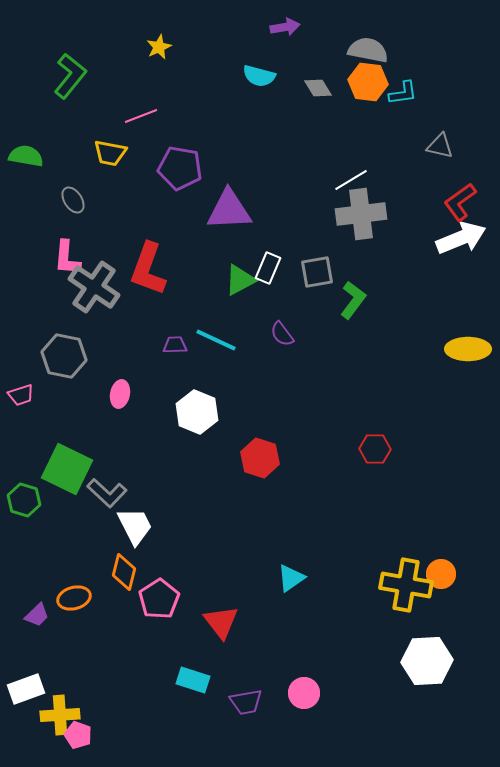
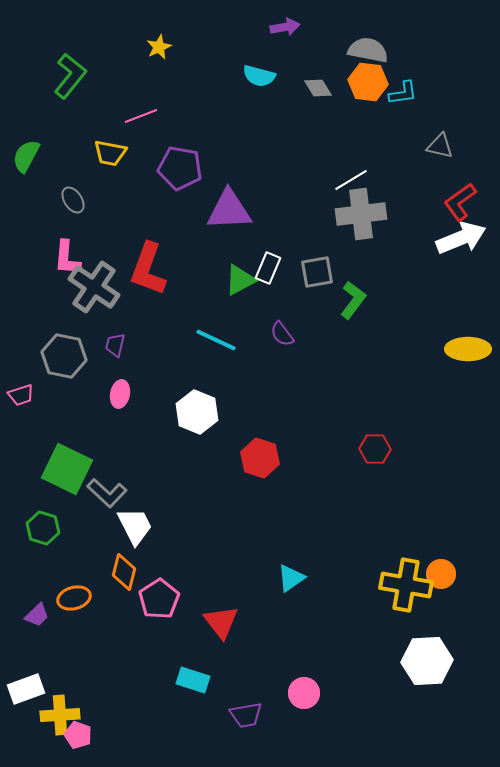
green semicircle at (26, 156): rotated 72 degrees counterclockwise
purple trapezoid at (175, 345): moved 60 px left; rotated 75 degrees counterclockwise
green hexagon at (24, 500): moved 19 px right, 28 px down
purple trapezoid at (246, 702): moved 13 px down
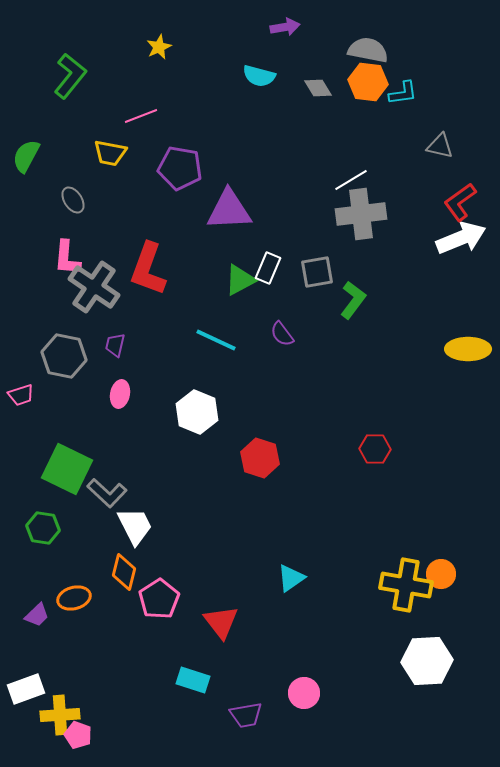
green hexagon at (43, 528): rotated 8 degrees counterclockwise
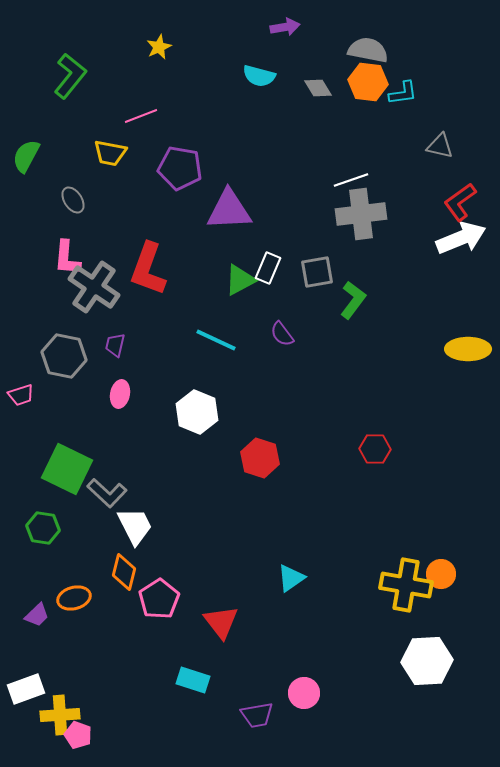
white line at (351, 180): rotated 12 degrees clockwise
purple trapezoid at (246, 715): moved 11 px right
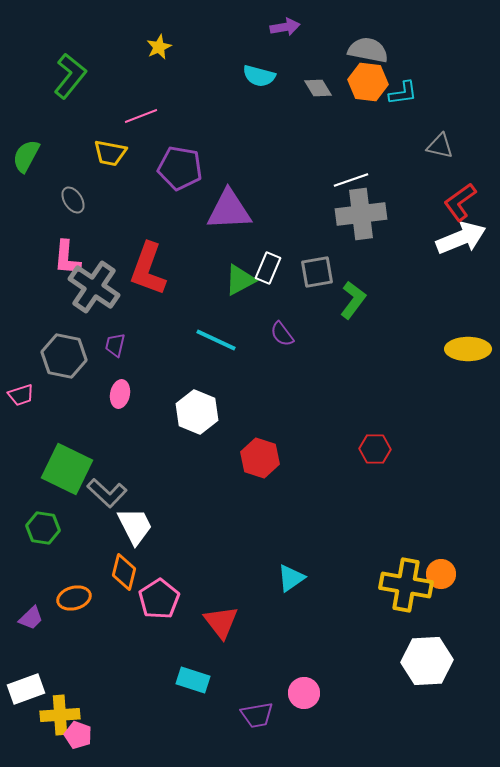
purple trapezoid at (37, 615): moved 6 px left, 3 px down
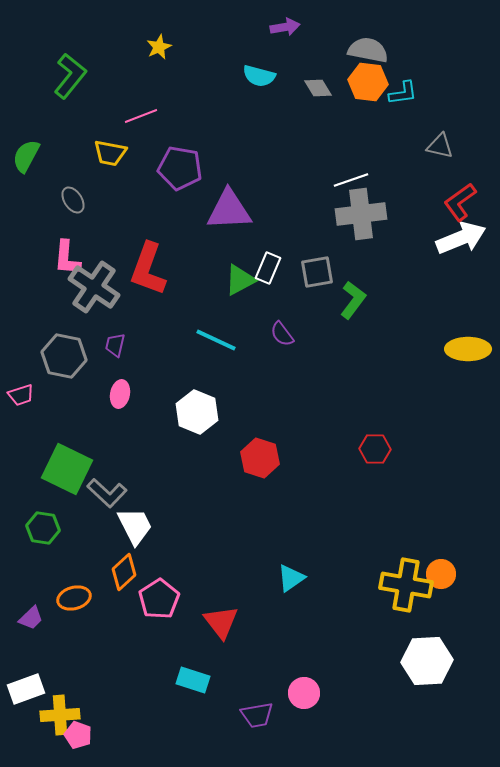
orange diamond at (124, 572): rotated 33 degrees clockwise
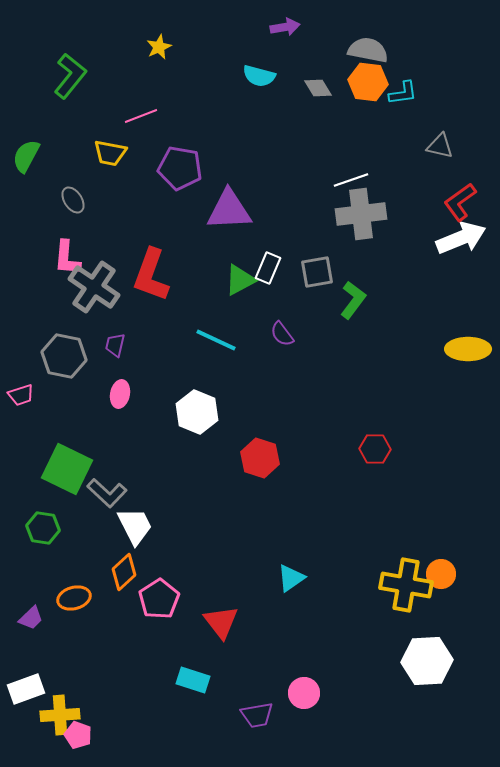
red L-shape at (148, 269): moved 3 px right, 6 px down
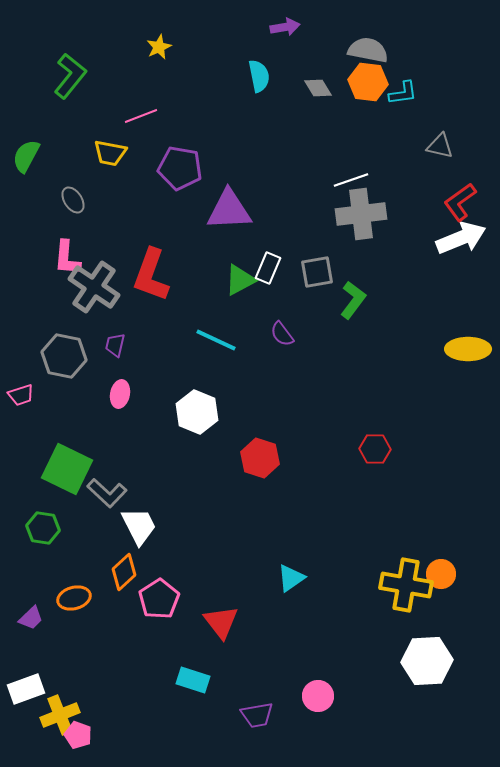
cyan semicircle at (259, 76): rotated 116 degrees counterclockwise
white trapezoid at (135, 526): moved 4 px right
pink circle at (304, 693): moved 14 px right, 3 px down
yellow cross at (60, 715): rotated 18 degrees counterclockwise
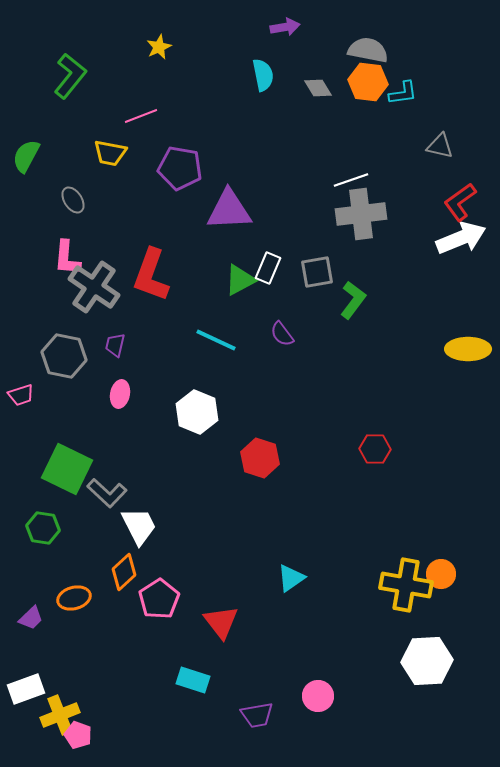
cyan semicircle at (259, 76): moved 4 px right, 1 px up
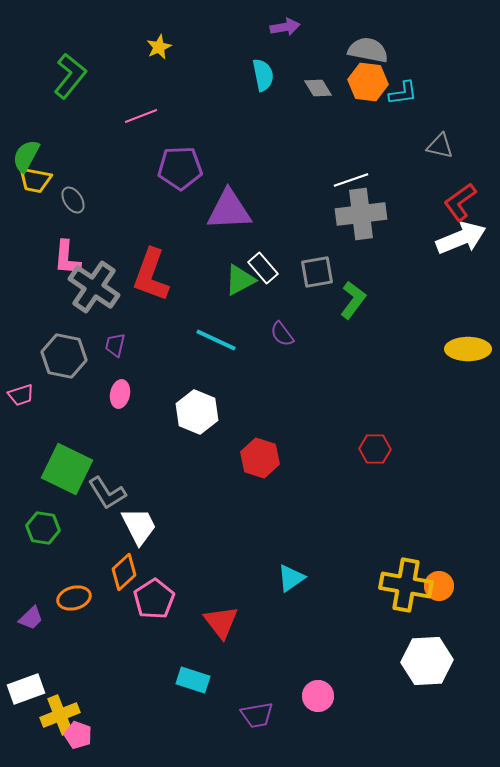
yellow trapezoid at (110, 153): moved 75 px left, 27 px down
purple pentagon at (180, 168): rotated 12 degrees counterclockwise
white rectangle at (268, 268): moved 5 px left; rotated 64 degrees counterclockwise
gray L-shape at (107, 493): rotated 15 degrees clockwise
orange circle at (441, 574): moved 2 px left, 12 px down
pink pentagon at (159, 599): moved 5 px left
